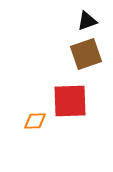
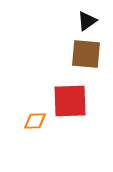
black triangle: rotated 15 degrees counterclockwise
brown square: rotated 24 degrees clockwise
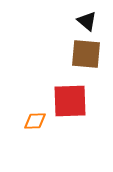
black triangle: rotated 45 degrees counterclockwise
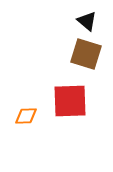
brown square: rotated 12 degrees clockwise
orange diamond: moved 9 px left, 5 px up
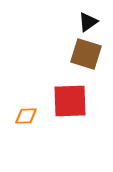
black triangle: moved 1 px right, 1 px down; rotated 45 degrees clockwise
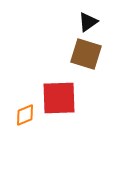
red square: moved 11 px left, 3 px up
orange diamond: moved 1 px left, 1 px up; rotated 20 degrees counterclockwise
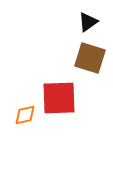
brown square: moved 4 px right, 4 px down
orange diamond: rotated 10 degrees clockwise
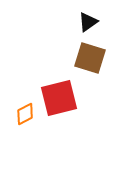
red square: rotated 12 degrees counterclockwise
orange diamond: moved 1 px up; rotated 15 degrees counterclockwise
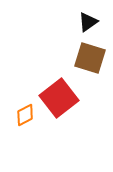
red square: rotated 24 degrees counterclockwise
orange diamond: moved 1 px down
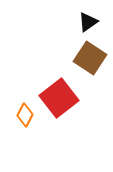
brown square: rotated 16 degrees clockwise
orange diamond: rotated 35 degrees counterclockwise
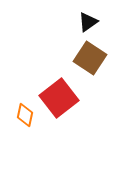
orange diamond: rotated 15 degrees counterclockwise
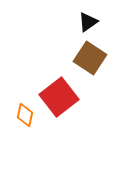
red square: moved 1 px up
